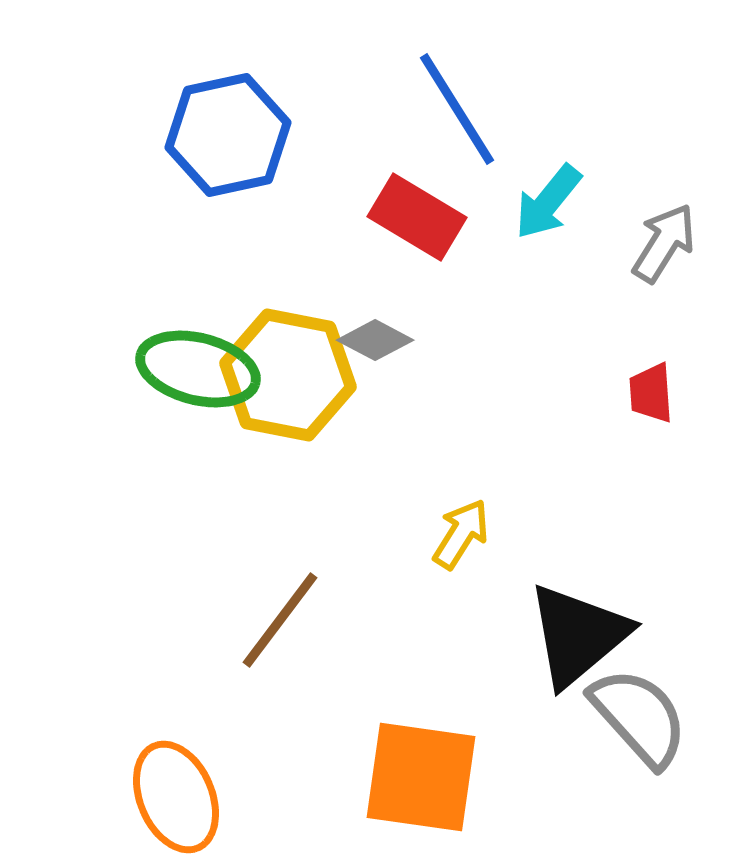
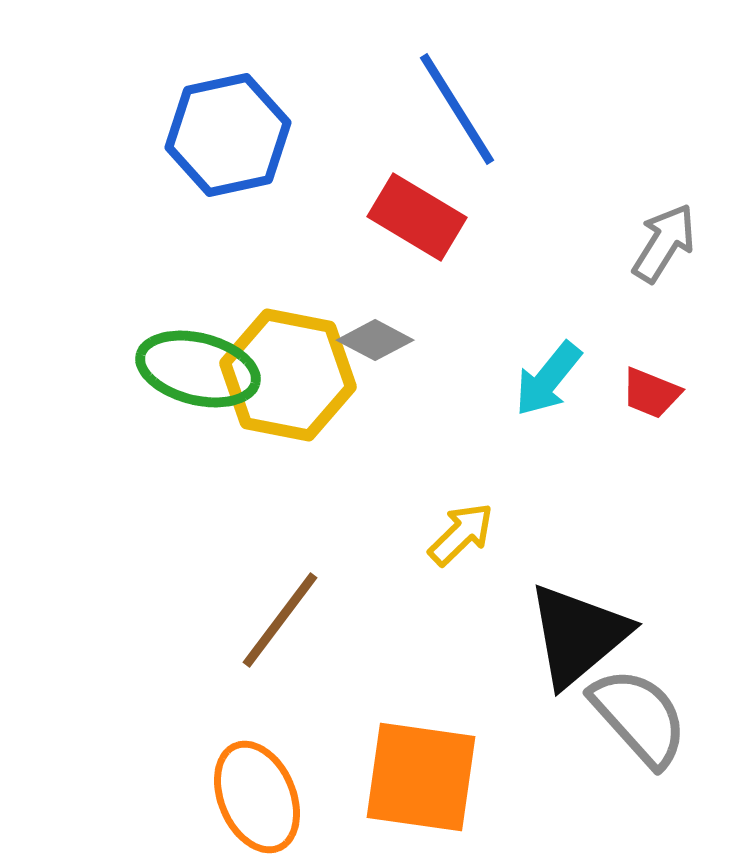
cyan arrow: moved 177 px down
red trapezoid: rotated 64 degrees counterclockwise
yellow arrow: rotated 14 degrees clockwise
orange ellipse: moved 81 px right
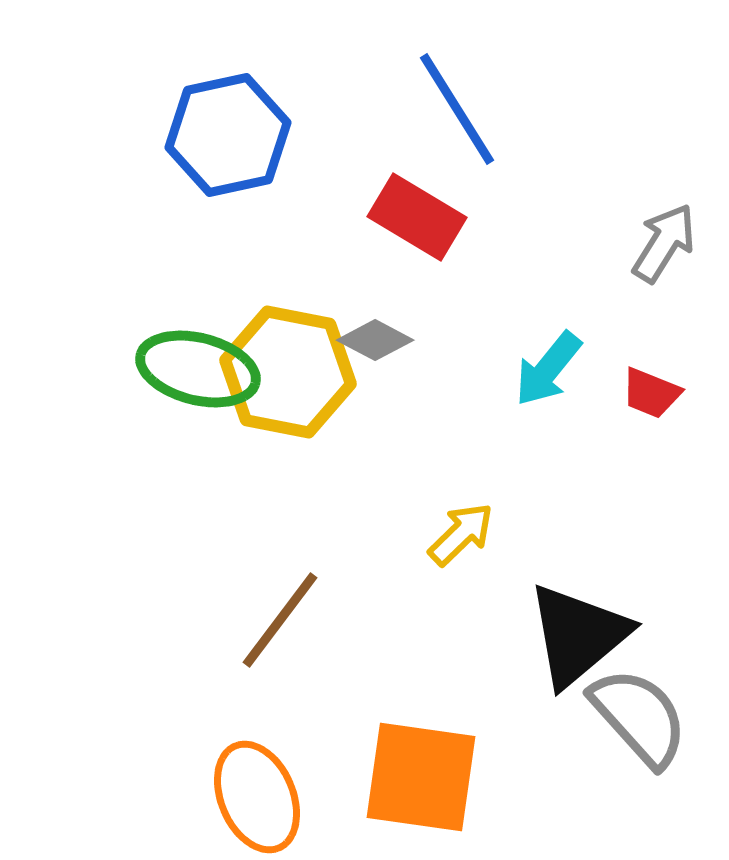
yellow hexagon: moved 3 px up
cyan arrow: moved 10 px up
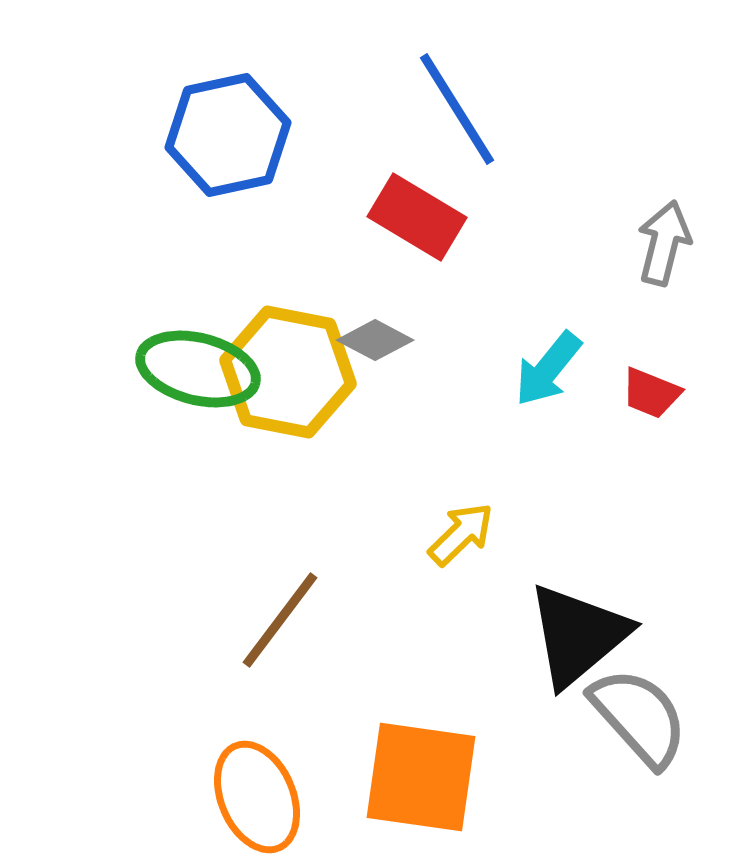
gray arrow: rotated 18 degrees counterclockwise
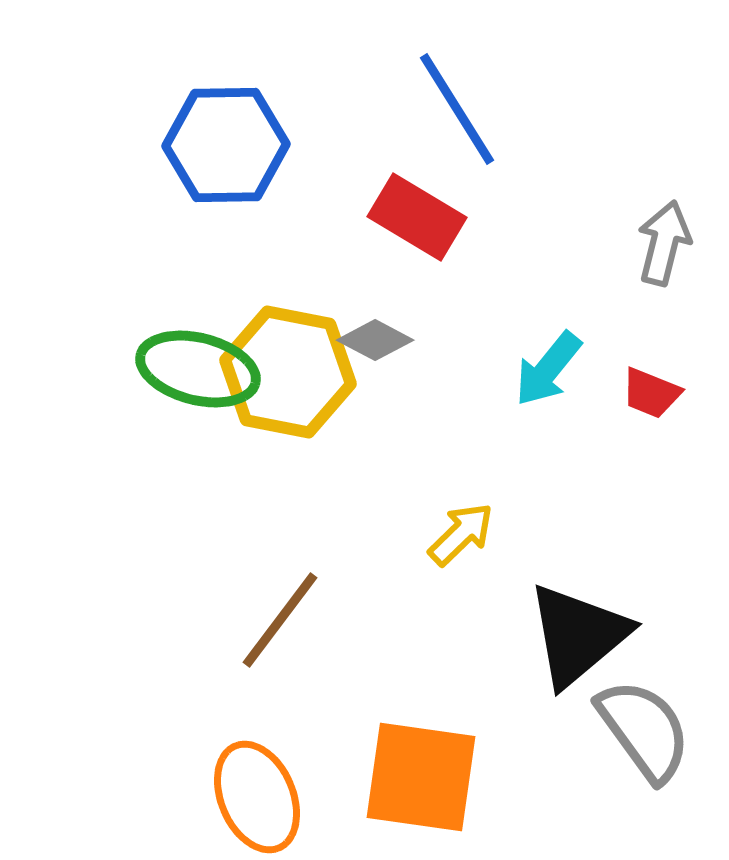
blue hexagon: moved 2 px left, 10 px down; rotated 11 degrees clockwise
gray semicircle: moved 5 px right, 13 px down; rotated 6 degrees clockwise
